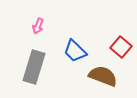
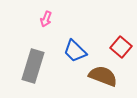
pink arrow: moved 8 px right, 7 px up
gray rectangle: moved 1 px left, 1 px up
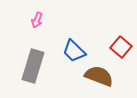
pink arrow: moved 9 px left, 1 px down
blue trapezoid: moved 1 px left
brown semicircle: moved 4 px left
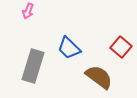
pink arrow: moved 9 px left, 9 px up
blue trapezoid: moved 5 px left, 3 px up
brown semicircle: moved 1 px down; rotated 16 degrees clockwise
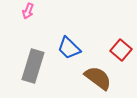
red square: moved 3 px down
brown semicircle: moved 1 px left, 1 px down
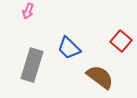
red square: moved 9 px up
gray rectangle: moved 1 px left, 1 px up
brown semicircle: moved 2 px right, 1 px up
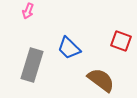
red square: rotated 20 degrees counterclockwise
brown semicircle: moved 1 px right, 3 px down
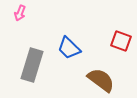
pink arrow: moved 8 px left, 2 px down
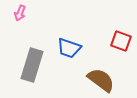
blue trapezoid: rotated 25 degrees counterclockwise
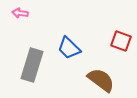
pink arrow: rotated 77 degrees clockwise
blue trapezoid: rotated 25 degrees clockwise
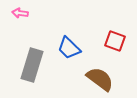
red square: moved 6 px left
brown semicircle: moved 1 px left, 1 px up
